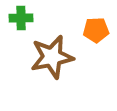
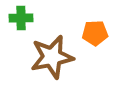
orange pentagon: moved 1 px left, 3 px down
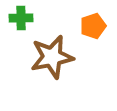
orange pentagon: moved 2 px left, 7 px up; rotated 15 degrees counterclockwise
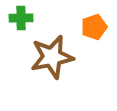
orange pentagon: moved 1 px right, 1 px down
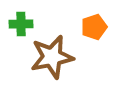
green cross: moved 6 px down
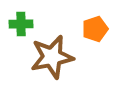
orange pentagon: moved 1 px right, 2 px down
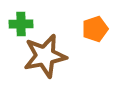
brown star: moved 7 px left, 1 px up
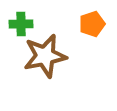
orange pentagon: moved 3 px left, 5 px up
